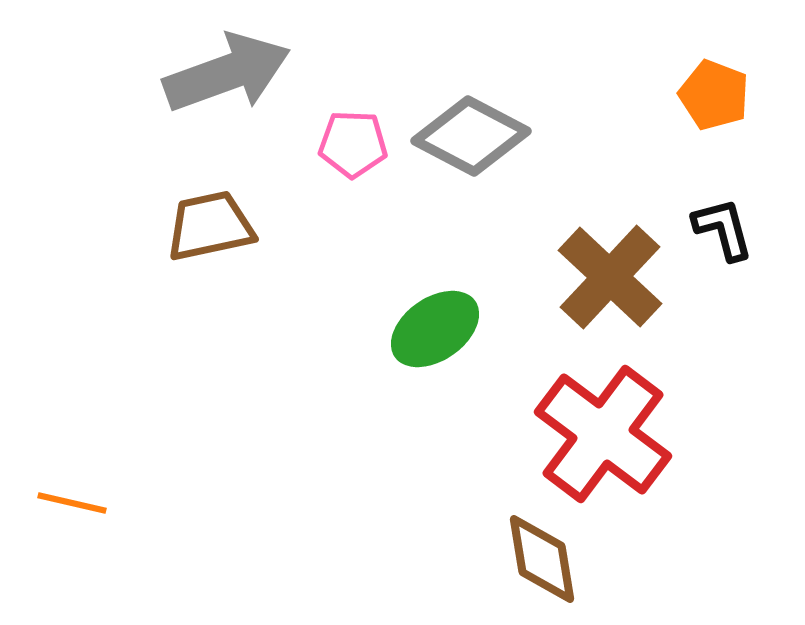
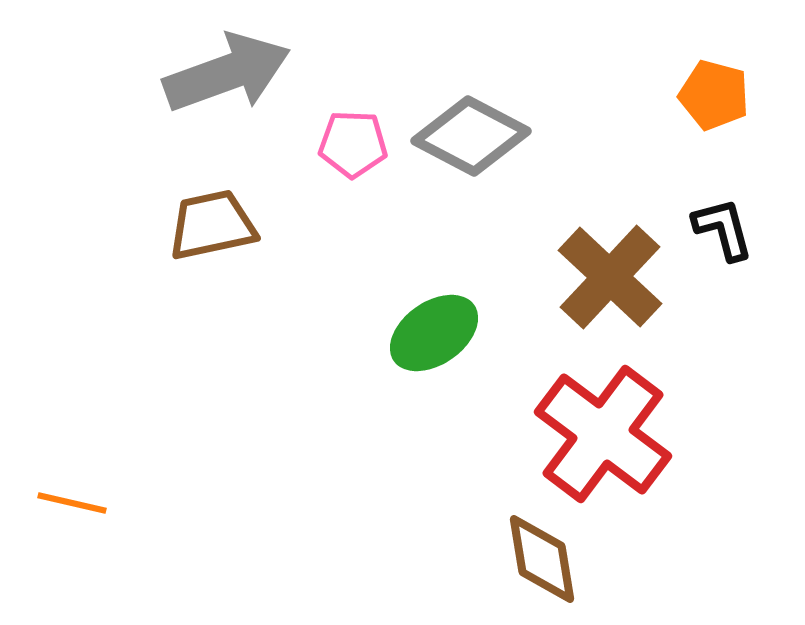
orange pentagon: rotated 6 degrees counterclockwise
brown trapezoid: moved 2 px right, 1 px up
green ellipse: moved 1 px left, 4 px down
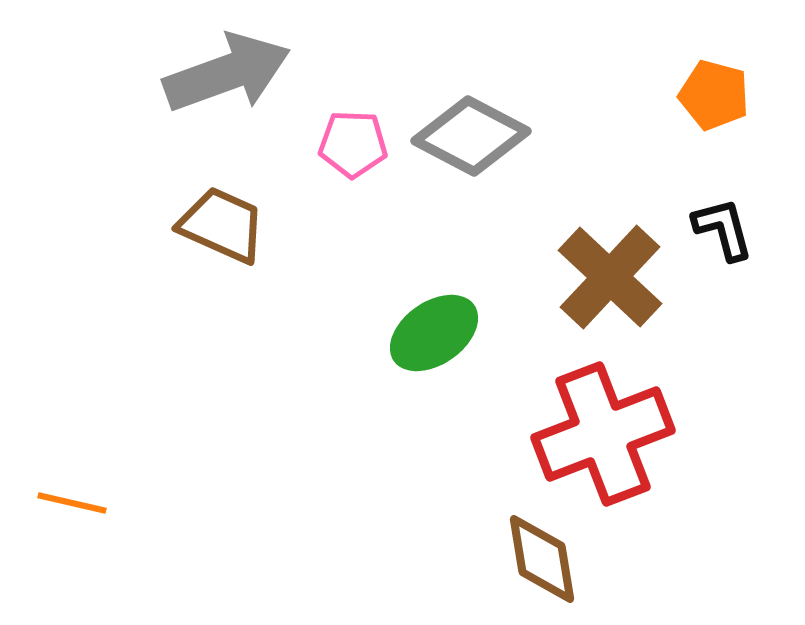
brown trapezoid: moved 10 px right; rotated 36 degrees clockwise
red cross: rotated 32 degrees clockwise
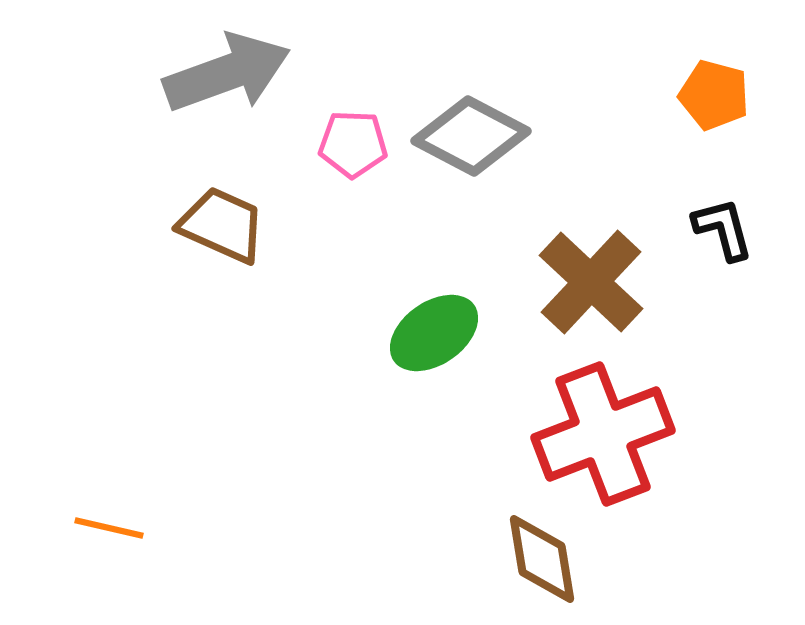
brown cross: moved 19 px left, 5 px down
orange line: moved 37 px right, 25 px down
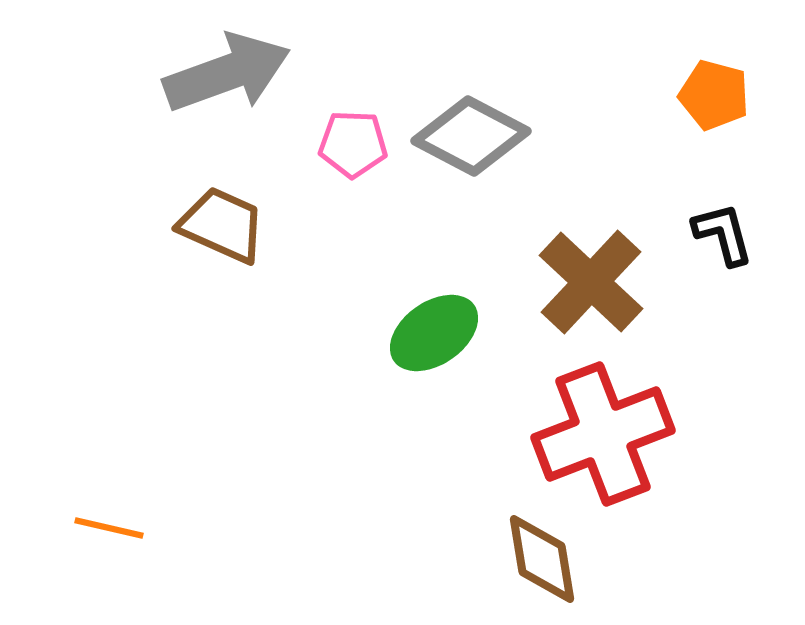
black L-shape: moved 5 px down
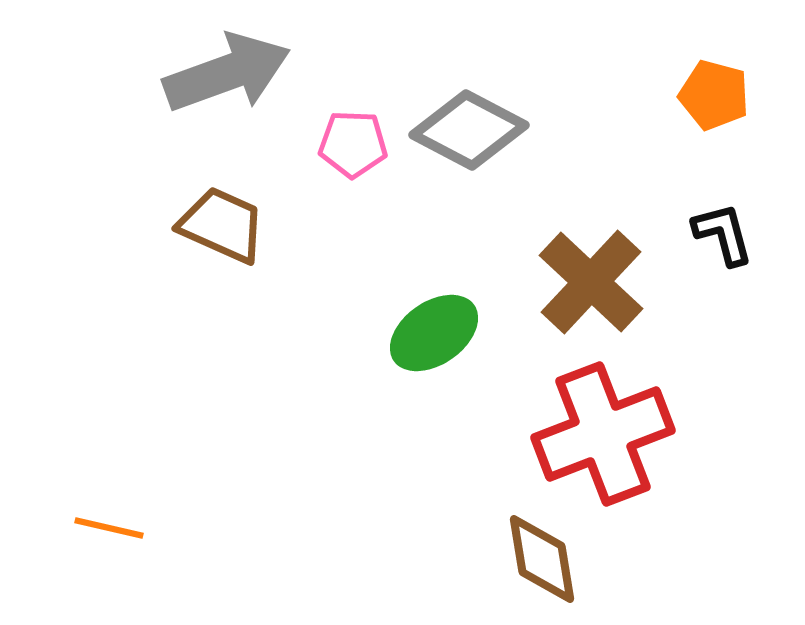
gray diamond: moved 2 px left, 6 px up
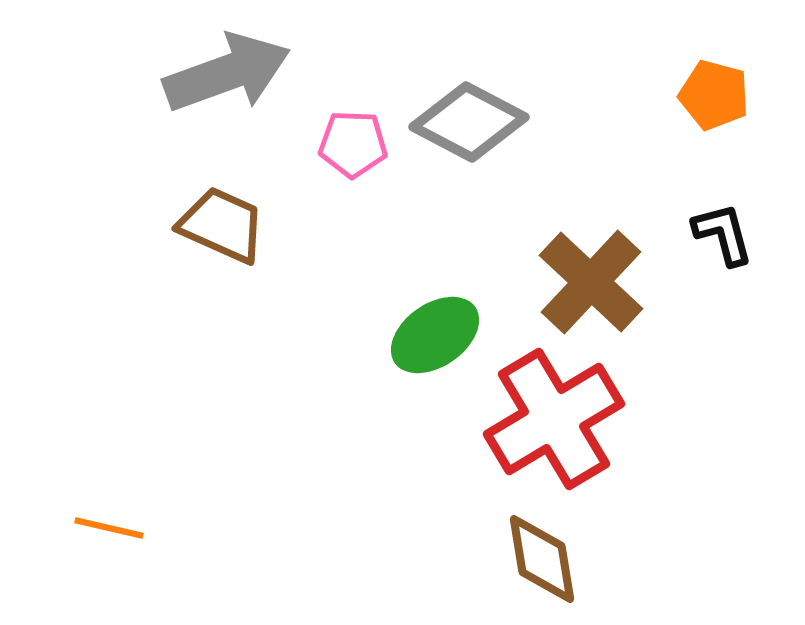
gray diamond: moved 8 px up
green ellipse: moved 1 px right, 2 px down
red cross: moved 49 px left, 15 px up; rotated 10 degrees counterclockwise
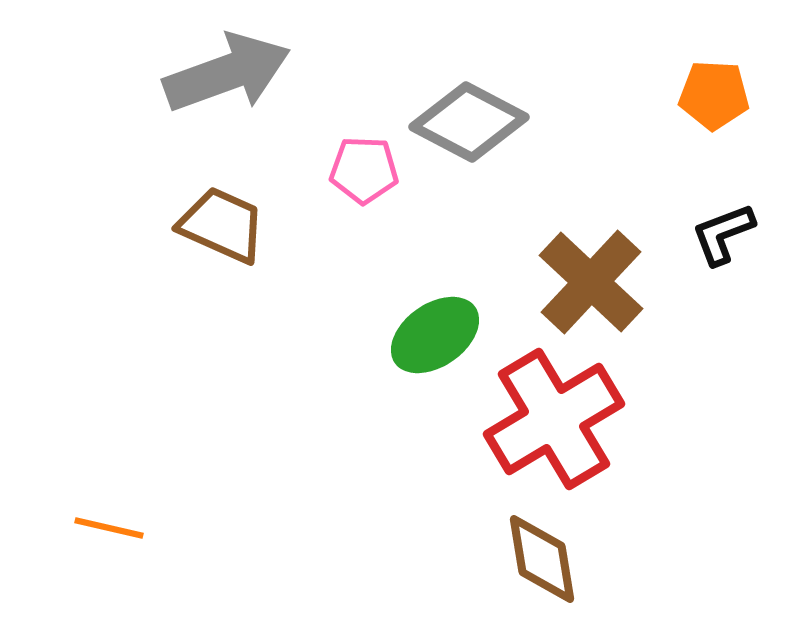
orange pentagon: rotated 12 degrees counterclockwise
pink pentagon: moved 11 px right, 26 px down
black L-shape: rotated 96 degrees counterclockwise
